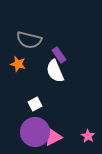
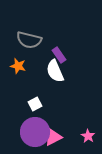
orange star: moved 2 px down
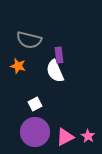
purple rectangle: rotated 28 degrees clockwise
pink triangle: moved 12 px right
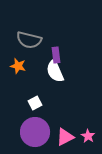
purple rectangle: moved 3 px left
white square: moved 1 px up
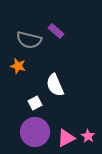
purple rectangle: moved 24 px up; rotated 42 degrees counterclockwise
white semicircle: moved 14 px down
pink triangle: moved 1 px right, 1 px down
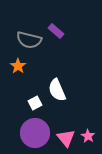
orange star: rotated 21 degrees clockwise
white semicircle: moved 2 px right, 5 px down
purple circle: moved 1 px down
pink triangle: rotated 42 degrees counterclockwise
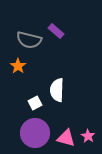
white semicircle: rotated 25 degrees clockwise
pink triangle: rotated 36 degrees counterclockwise
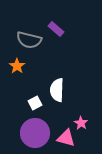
purple rectangle: moved 2 px up
orange star: moved 1 px left
pink star: moved 7 px left, 13 px up
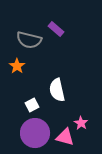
white semicircle: rotated 15 degrees counterclockwise
white square: moved 3 px left, 2 px down
pink triangle: moved 1 px left, 1 px up
